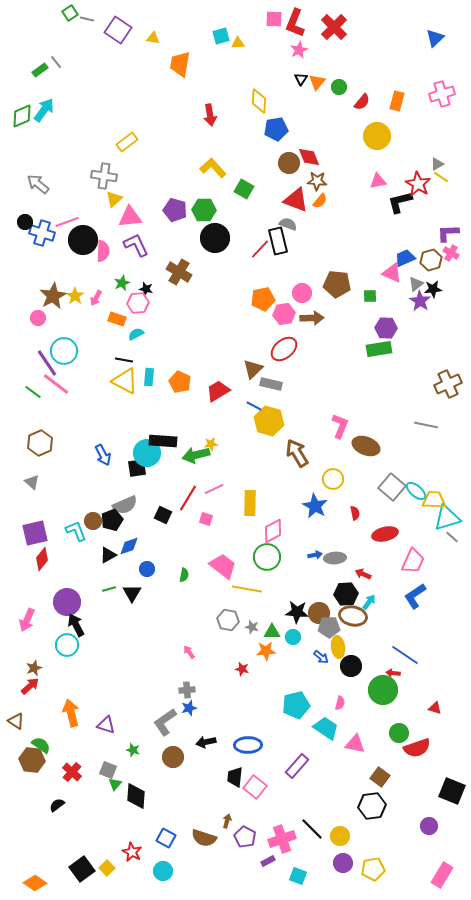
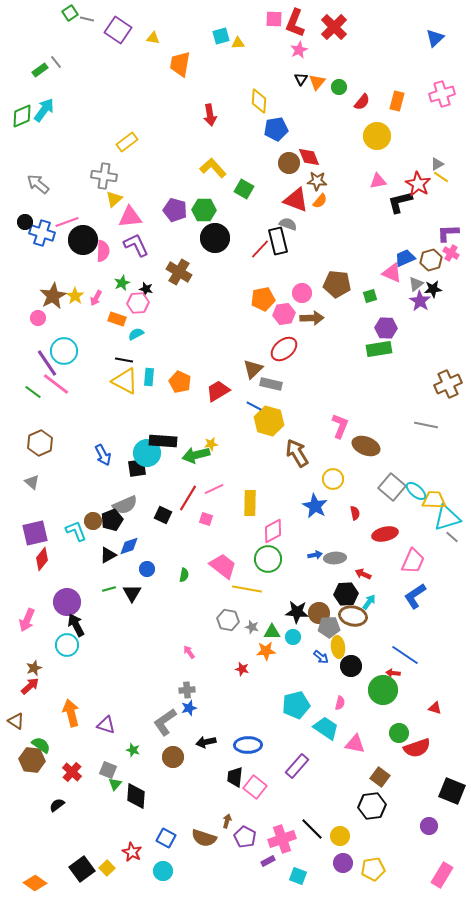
green square at (370, 296): rotated 16 degrees counterclockwise
green circle at (267, 557): moved 1 px right, 2 px down
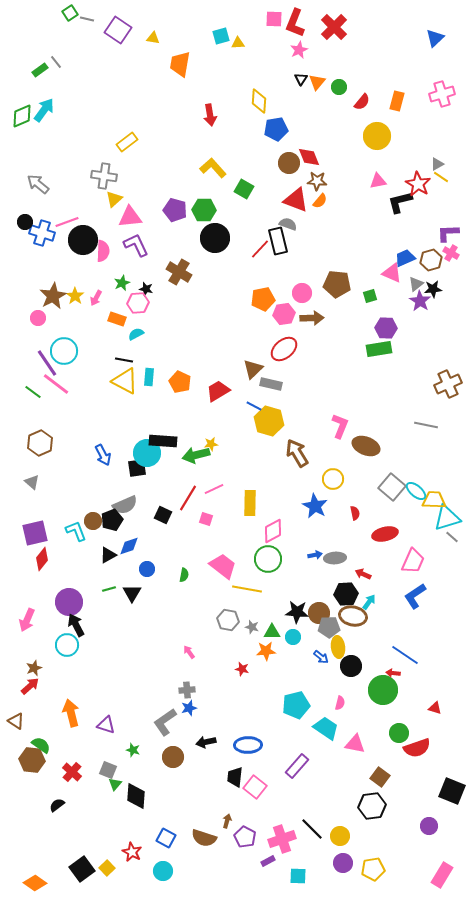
purple circle at (67, 602): moved 2 px right
cyan square at (298, 876): rotated 18 degrees counterclockwise
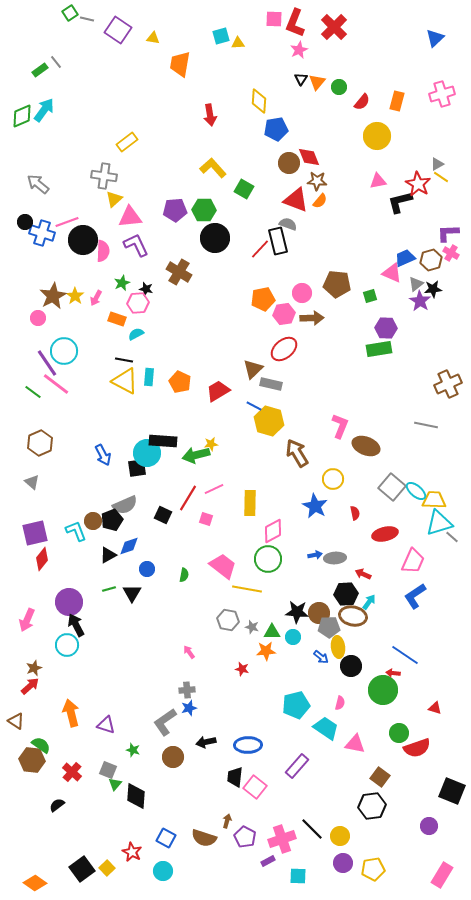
purple pentagon at (175, 210): rotated 20 degrees counterclockwise
cyan triangle at (447, 518): moved 8 px left, 5 px down
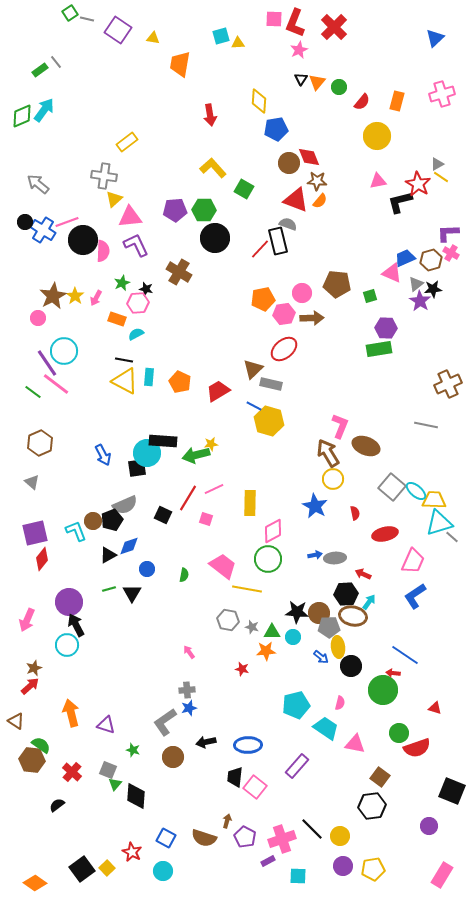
blue cross at (42, 233): moved 1 px right, 3 px up; rotated 15 degrees clockwise
brown arrow at (297, 453): moved 31 px right
purple circle at (343, 863): moved 3 px down
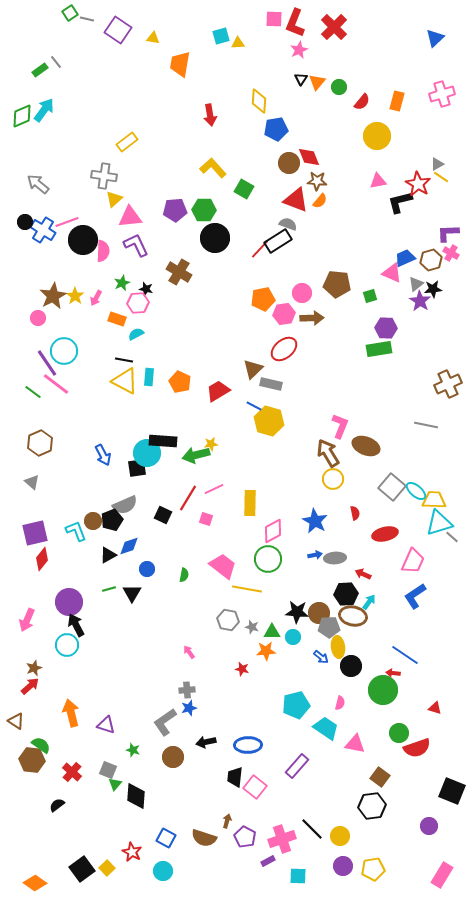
black rectangle at (278, 241): rotated 72 degrees clockwise
blue star at (315, 506): moved 15 px down
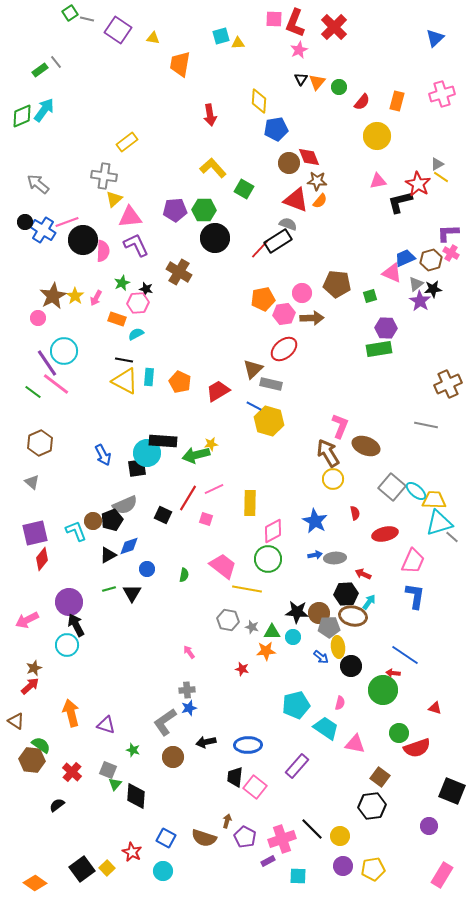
blue L-shape at (415, 596): rotated 132 degrees clockwise
pink arrow at (27, 620): rotated 40 degrees clockwise
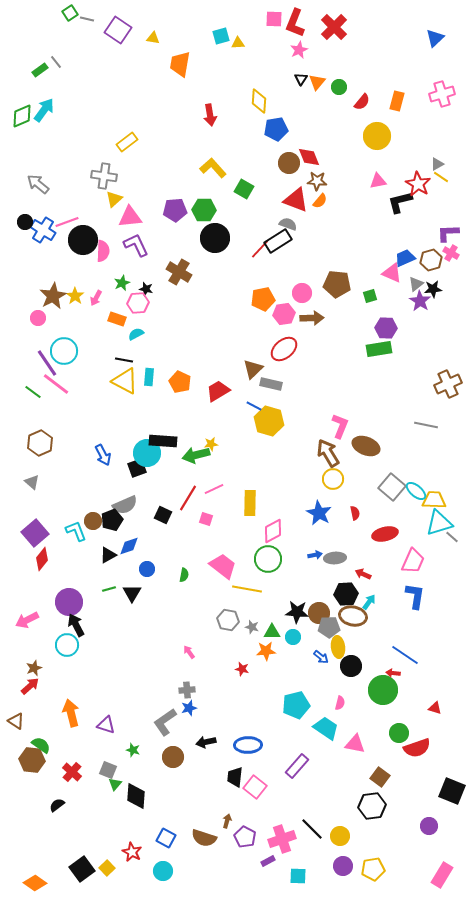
black square at (137, 468): rotated 12 degrees counterclockwise
blue star at (315, 521): moved 4 px right, 8 px up
purple square at (35, 533): rotated 28 degrees counterclockwise
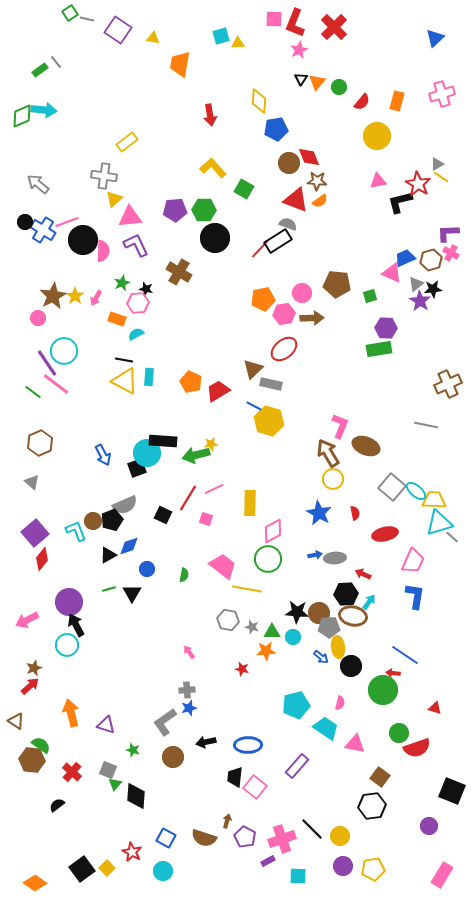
cyan arrow at (44, 110): rotated 60 degrees clockwise
orange semicircle at (320, 201): rotated 14 degrees clockwise
orange pentagon at (180, 382): moved 11 px right
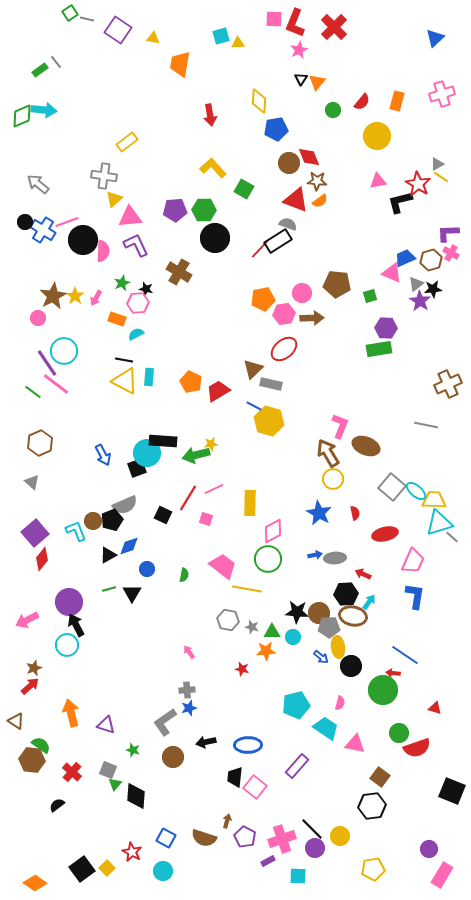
green circle at (339, 87): moved 6 px left, 23 px down
purple circle at (429, 826): moved 23 px down
purple circle at (343, 866): moved 28 px left, 18 px up
